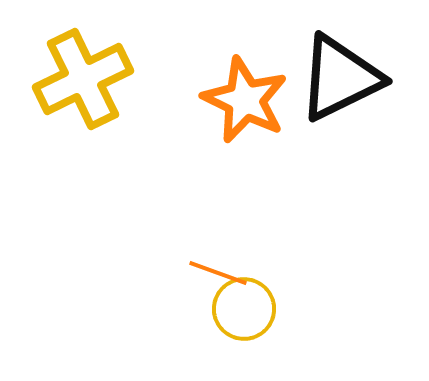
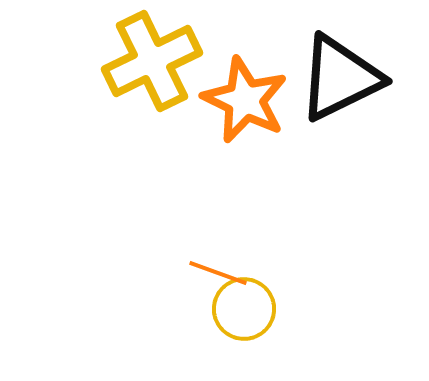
yellow cross: moved 69 px right, 18 px up
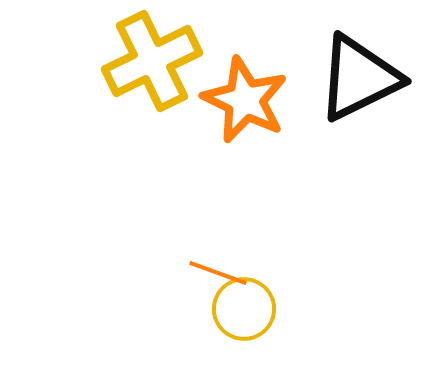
black triangle: moved 19 px right
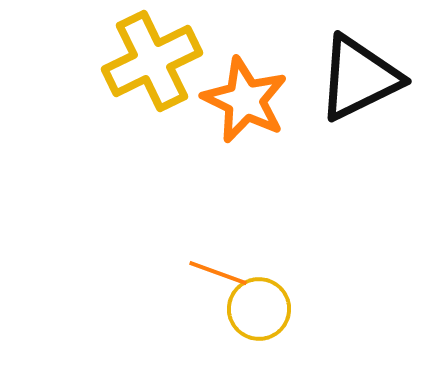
yellow circle: moved 15 px right
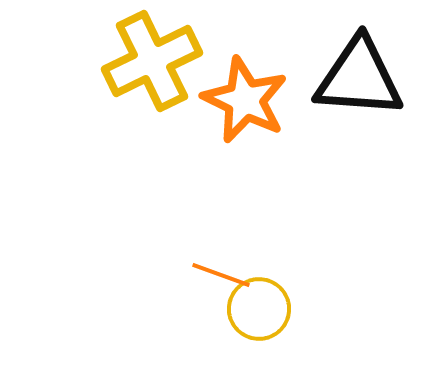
black triangle: rotated 30 degrees clockwise
orange line: moved 3 px right, 2 px down
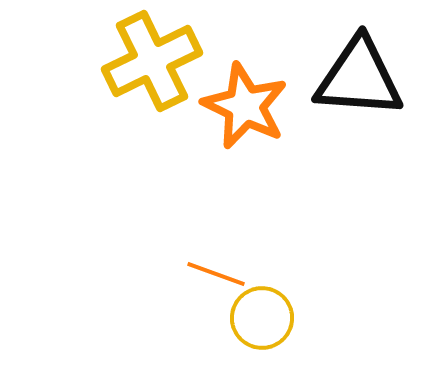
orange star: moved 6 px down
orange line: moved 5 px left, 1 px up
yellow circle: moved 3 px right, 9 px down
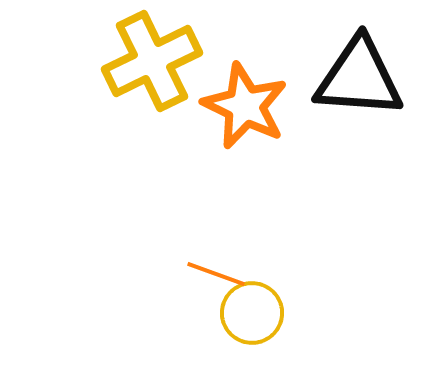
yellow circle: moved 10 px left, 5 px up
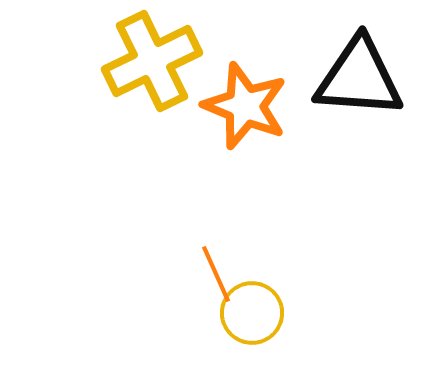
orange star: rotated 4 degrees counterclockwise
orange line: rotated 46 degrees clockwise
